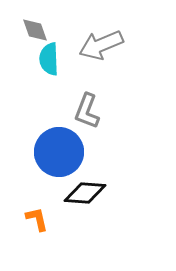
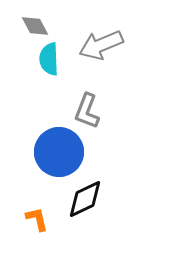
gray diamond: moved 4 px up; rotated 8 degrees counterclockwise
black diamond: moved 6 px down; rotated 30 degrees counterclockwise
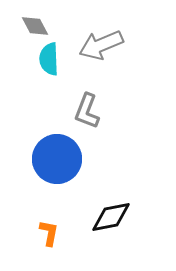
blue circle: moved 2 px left, 7 px down
black diamond: moved 26 px right, 18 px down; rotated 15 degrees clockwise
orange L-shape: moved 12 px right, 14 px down; rotated 24 degrees clockwise
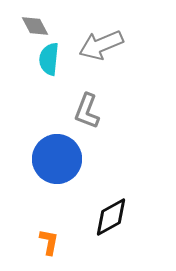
cyan semicircle: rotated 8 degrees clockwise
black diamond: rotated 18 degrees counterclockwise
orange L-shape: moved 9 px down
